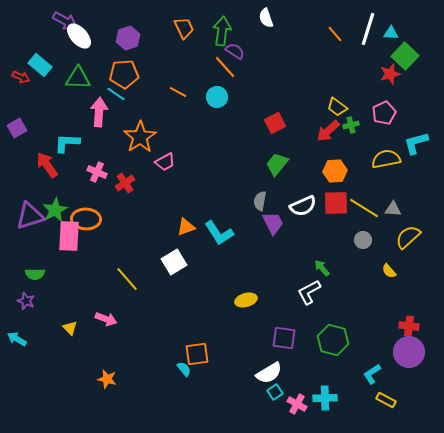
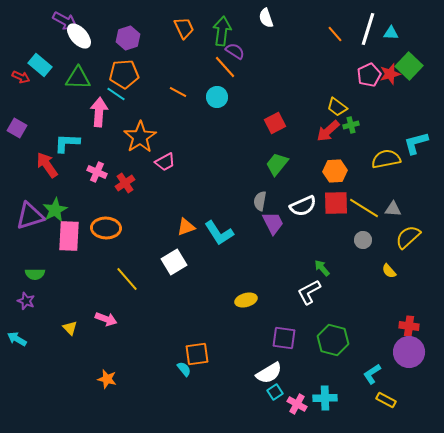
green square at (405, 56): moved 4 px right, 10 px down
pink pentagon at (384, 113): moved 15 px left, 38 px up
purple square at (17, 128): rotated 30 degrees counterclockwise
orange ellipse at (86, 219): moved 20 px right, 9 px down
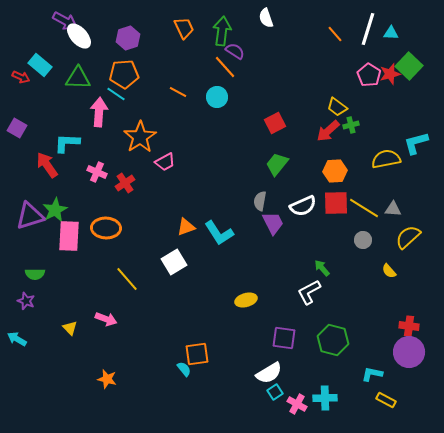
pink pentagon at (369, 75): rotated 15 degrees counterclockwise
cyan L-shape at (372, 374): rotated 45 degrees clockwise
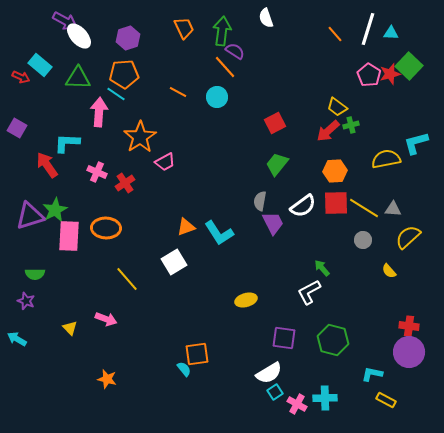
white semicircle at (303, 206): rotated 12 degrees counterclockwise
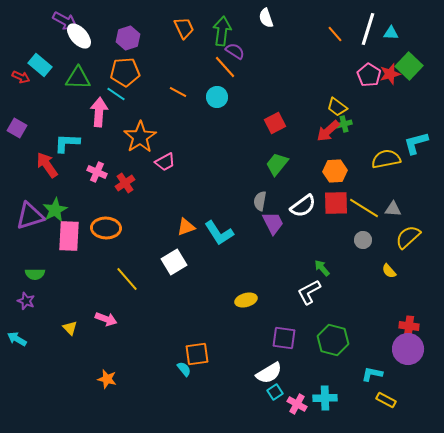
orange pentagon at (124, 74): moved 1 px right, 2 px up
green cross at (351, 125): moved 7 px left, 1 px up
purple circle at (409, 352): moved 1 px left, 3 px up
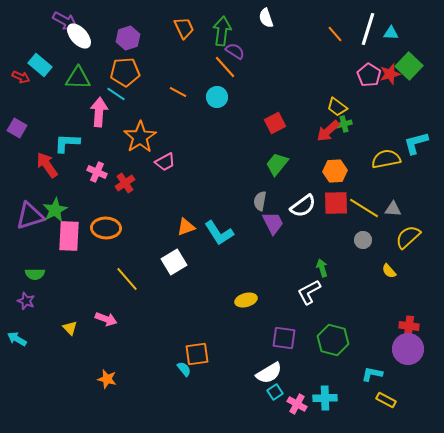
green arrow at (322, 268): rotated 24 degrees clockwise
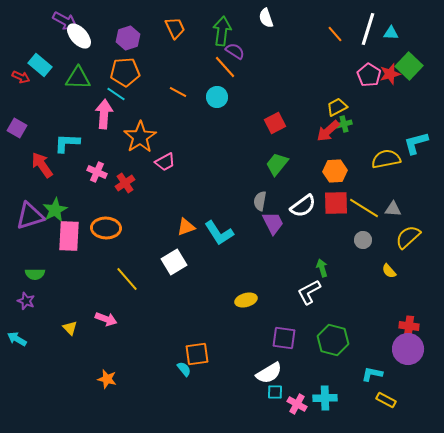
orange trapezoid at (184, 28): moved 9 px left
yellow trapezoid at (337, 107): rotated 115 degrees clockwise
pink arrow at (99, 112): moved 5 px right, 2 px down
red arrow at (47, 165): moved 5 px left
cyan square at (275, 392): rotated 35 degrees clockwise
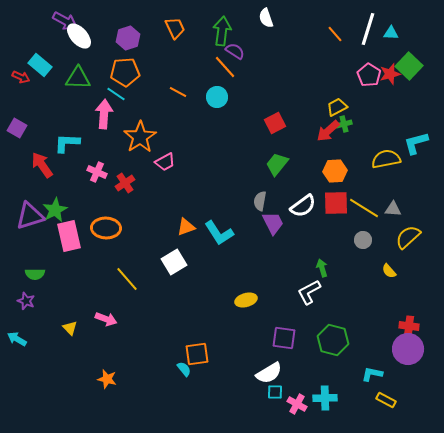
pink rectangle at (69, 236): rotated 16 degrees counterclockwise
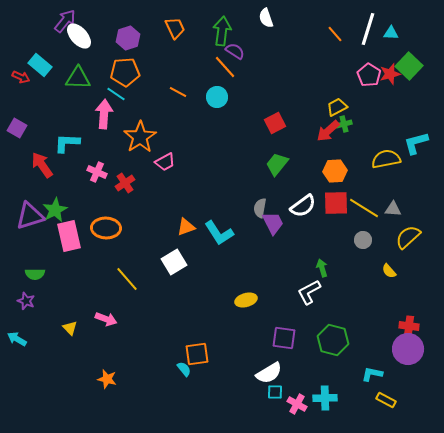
purple arrow at (65, 21): rotated 80 degrees counterclockwise
gray semicircle at (260, 201): moved 7 px down
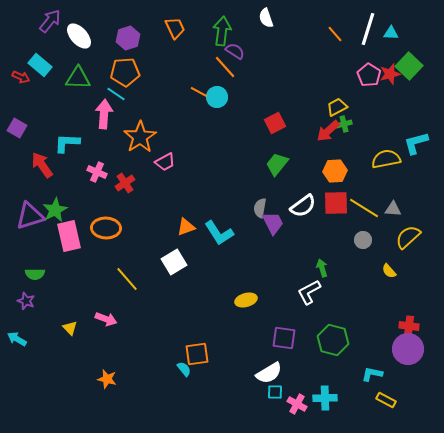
purple arrow at (65, 21): moved 15 px left
orange line at (178, 92): moved 21 px right
